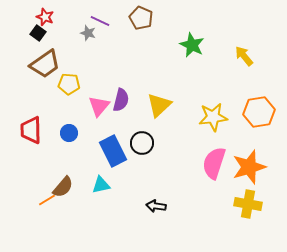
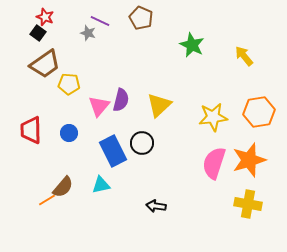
orange star: moved 7 px up
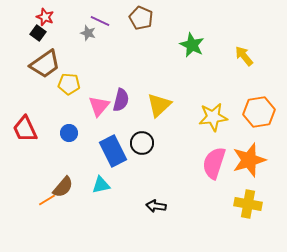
red trapezoid: moved 6 px left, 1 px up; rotated 24 degrees counterclockwise
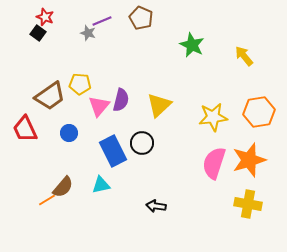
purple line: moved 2 px right; rotated 48 degrees counterclockwise
brown trapezoid: moved 5 px right, 32 px down
yellow pentagon: moved 11 px right
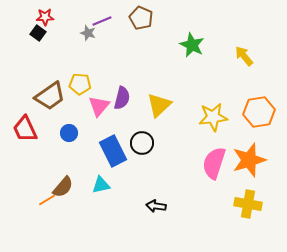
red star: rotated 24 degrees counterclockwise
purple semicircle: moved 1 px right, 2 px up
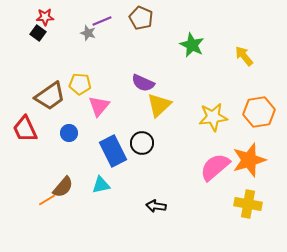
purple semicircle: moved 21 px right, 15 px up; rotated 100 degrees clockwise
pink semicircle: moved 1 px right, 4 px down; rotated 32 degrees clockwise
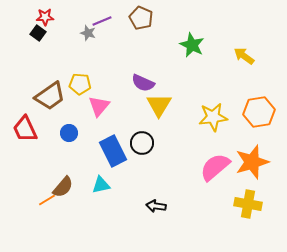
yellow arrow: rotated 15 degrees counterclockwise
yellow triangle: rotated 16 degrees counterclockwise
orange star: moved 3 px right, 2 px down
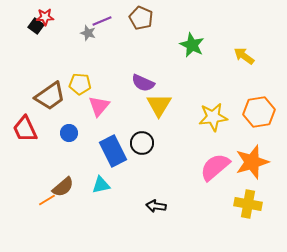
black square: moved 2 px left, 7 px up
brown semicircle: rotated 10 degrees clockwise
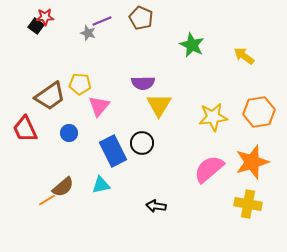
purple semicircle: rotated 25 degrees counterclockwise
pink semicircle: moved 6 px left, 2 px down
